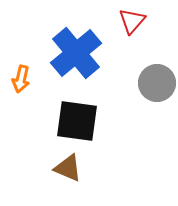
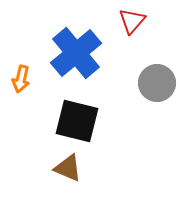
black square: rotated 6 degrees clockwise
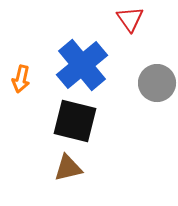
red triangle: moved 2 px left, 2 px up; rotated 16 degrees counterclockwise
blue cross: moved 6 px right, 12 px down
black square: moved 2 px left
brown triangle: rotated 36 degrees counterclockwise
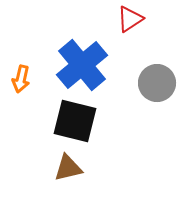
red triangle: rotated 32 degrees clockwise
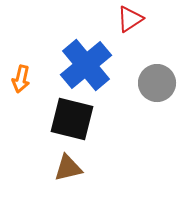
blue cross: moved 4 px right
black square: moved 3 px left, 2 px up
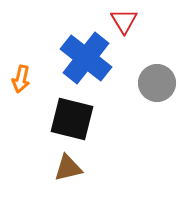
red triangle: moved 6 px left, 2 px down; rotated 28 degrees counterclockwise
blue cross: moved 7 px up; rotated 12 degrees counterclockwise
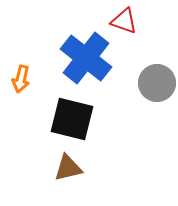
red triangle: rotated 40 degrees counterclockwise
